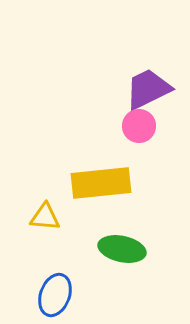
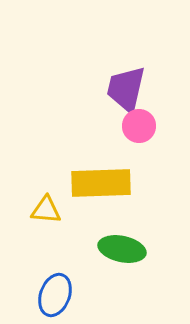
purple trapezoid: moved 22 px left; rotated 51 degrees counterclockwise
yellow rectangle: rotated 4 degrees clockwise
yellow triangle: moved 1 px right, 7 px up
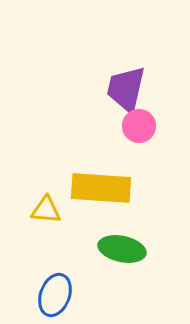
yellow rectangle: moved 5 px down; rotated 6 degrees clockwise
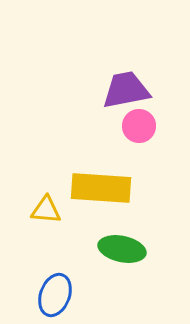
purple trapezoid: moved 1 px down; rotated 66 degrees clockwise
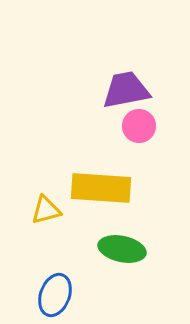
yellow triangle: rotated 20 degrees counterclockwise
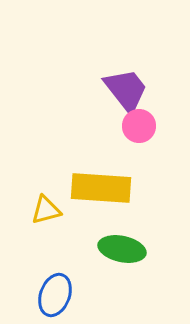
purple trapezoid: rotated 63 degrees clockwise
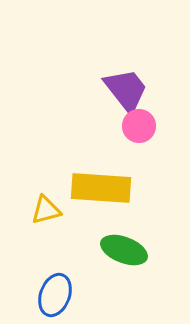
green ellipse: moved 2 px right, 1 px down; rotated 9 degrees clockwise
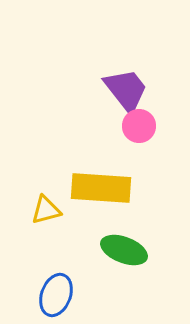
blue ellipse: moved 1 px right
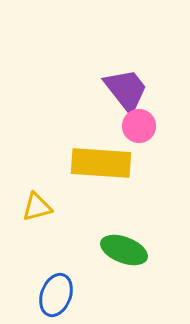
yellow rectangle: moved 25 px up
yellow triangle: moved 9 px left, 3 px up
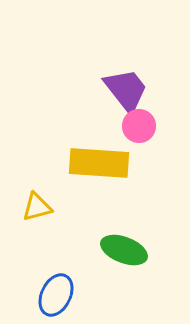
yellow rectangle: moved 2 px left
blue ellipse: rotated 6 degrees clockwise
